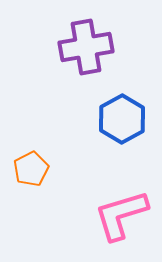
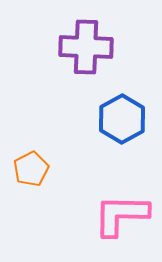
purple cross: rotated 12 degrees clockwise
pink L-shape: rotated 18 degrees clockwise
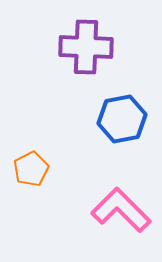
blue hexagon: rotated 18 degrees clockwise
pink L-shape: moved 5 px up; rotated 44 degrees clockwise
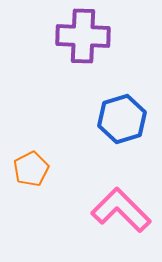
purple cross: moved 3 px left, 11 px up
blue hexagon: rotated 6 degrees counterclockwise
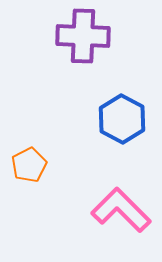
blue hexagon: rotated 15 degrees counterclockwise
orange pentagon: moved 2 px left, 4 px up
